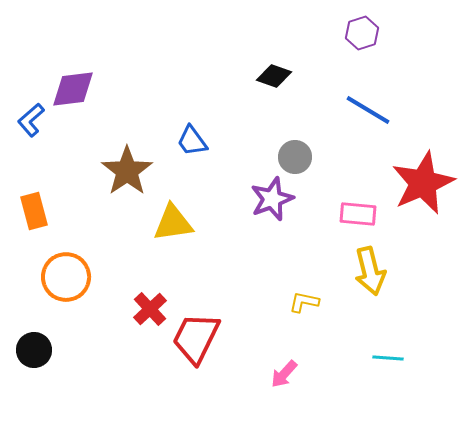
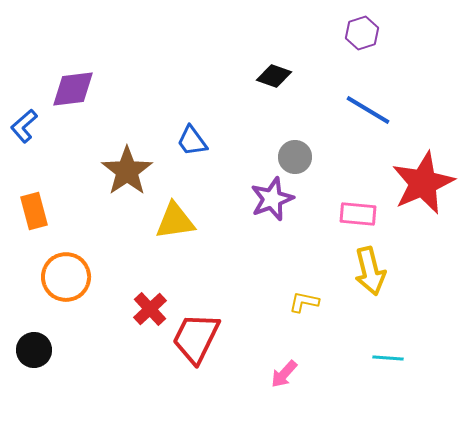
blue L-shape: moved 7 px left, 6 px down
yellow triangle: moved 2 px right, 2 px up
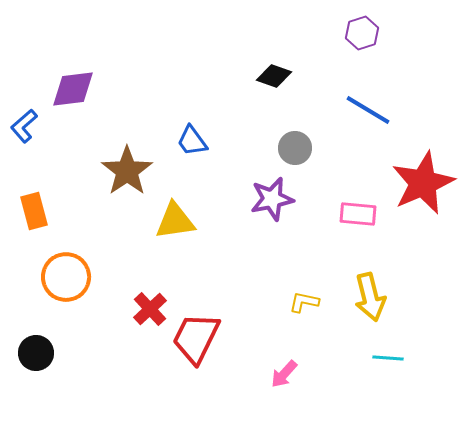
gray circle: moved 9 px up
purple star: rotated 9 degrees clockwise
yellow arrow: moved 26 px down
black circle: moved 2 px right, 3 px down
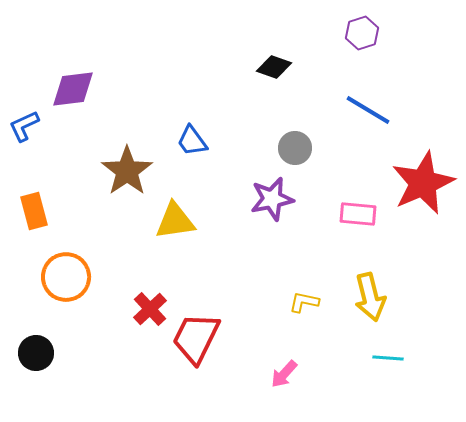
black diamond: moved 9 px up
blue L-shape: rotated 16 degrees clockwise
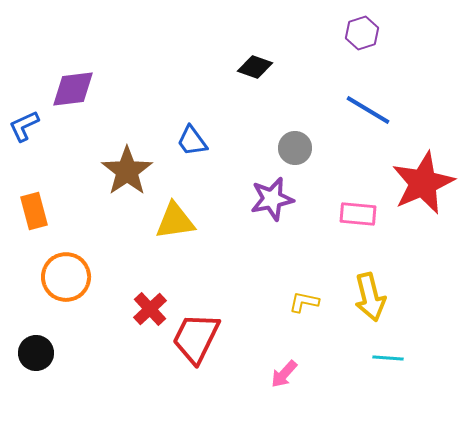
black diamond: moved 19 px left
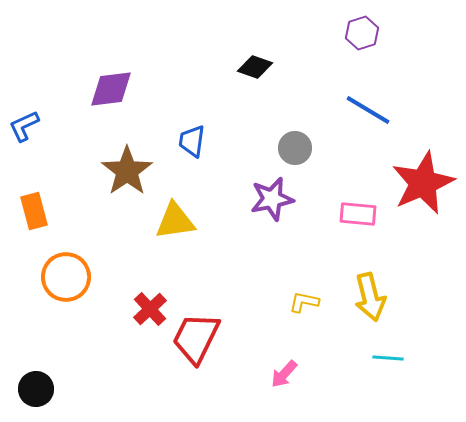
purple diamond: moved 38 px right
blue trapezoid: rotated 44 degrees clockwise
black circle: moved 36 px down
